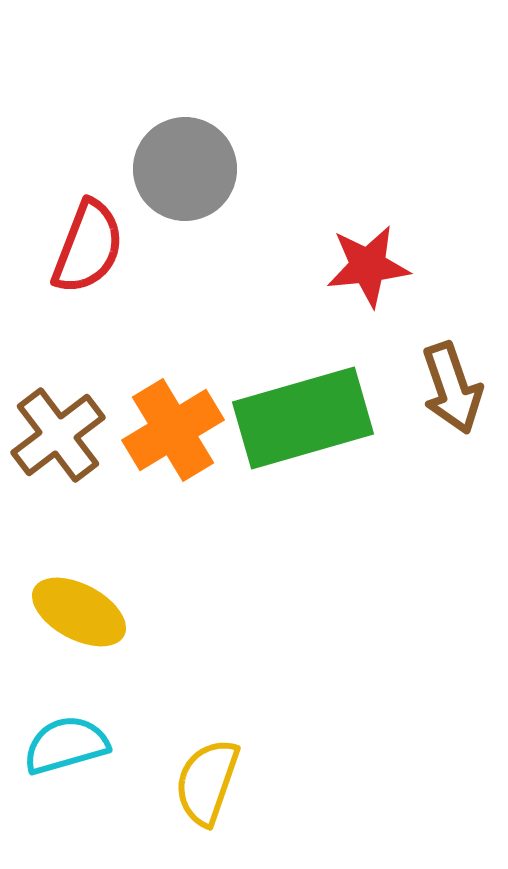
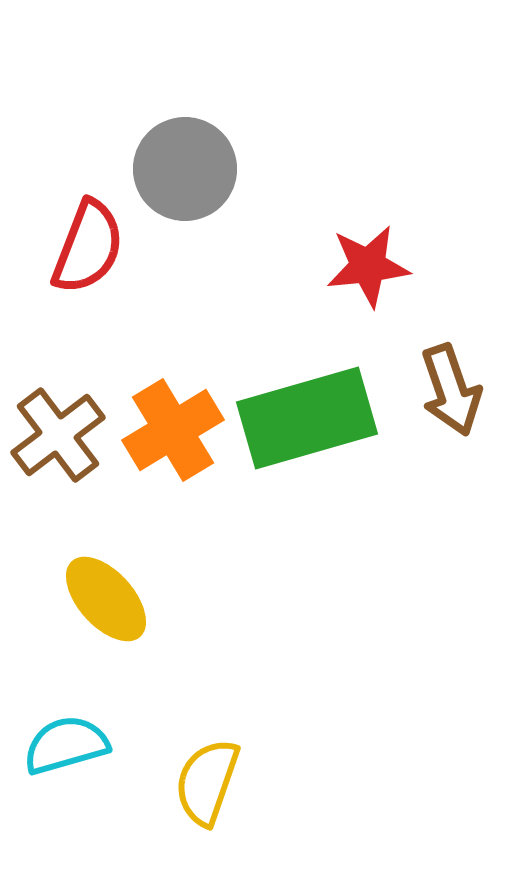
brown arrow: moved 1 px left, 2 px down
green rectangle: moved 4 px right
yellow ellipse: moved 27 px right, 13 px up; rotated 20 degrees clockwise
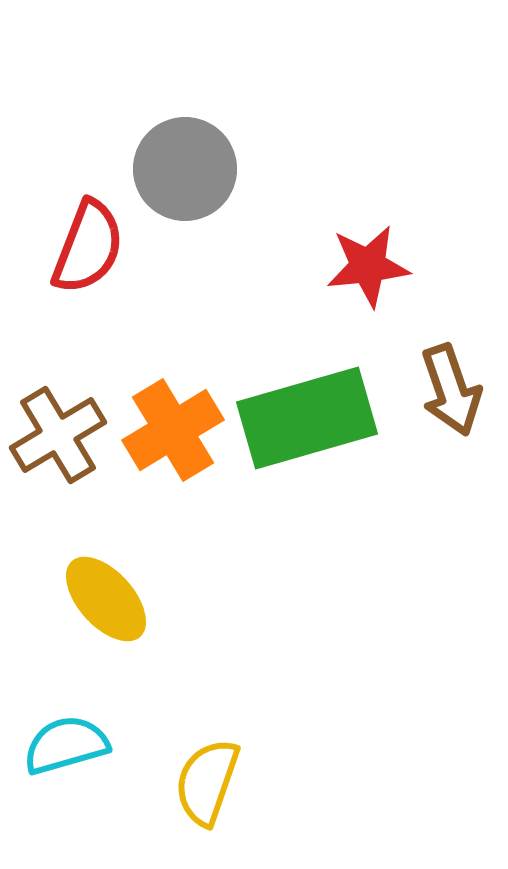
brown cross: rotated 6 degrees clockwise
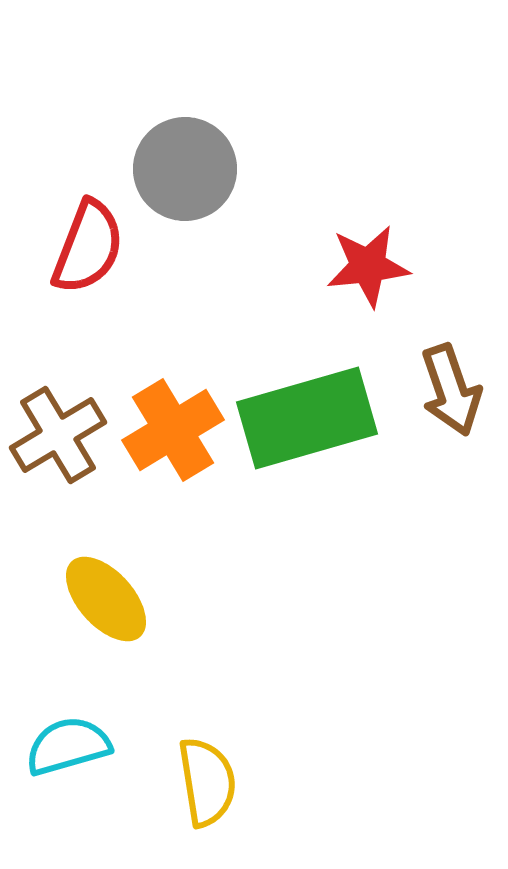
cyan semicircle: moved 2 px right, 1 px down
yellow semicircle: rotated 152 degrees clockwise
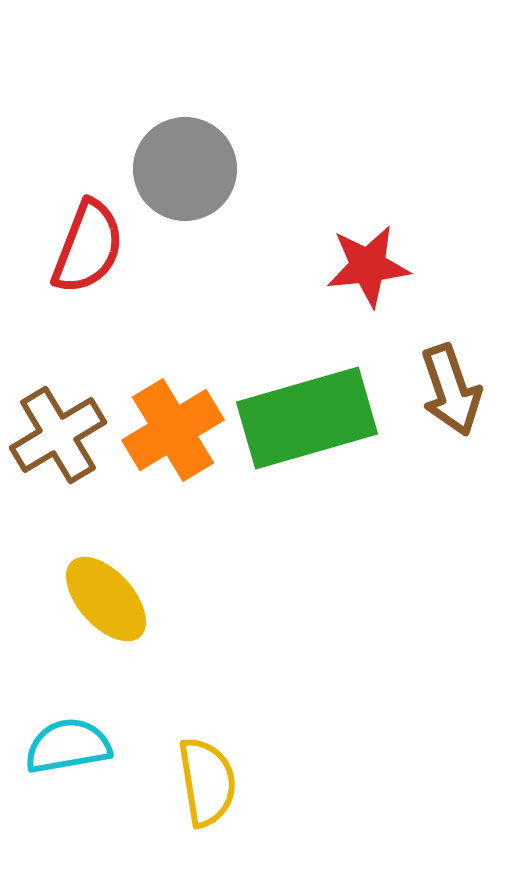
cyan semicircle: rotated 6 degrees clockwise
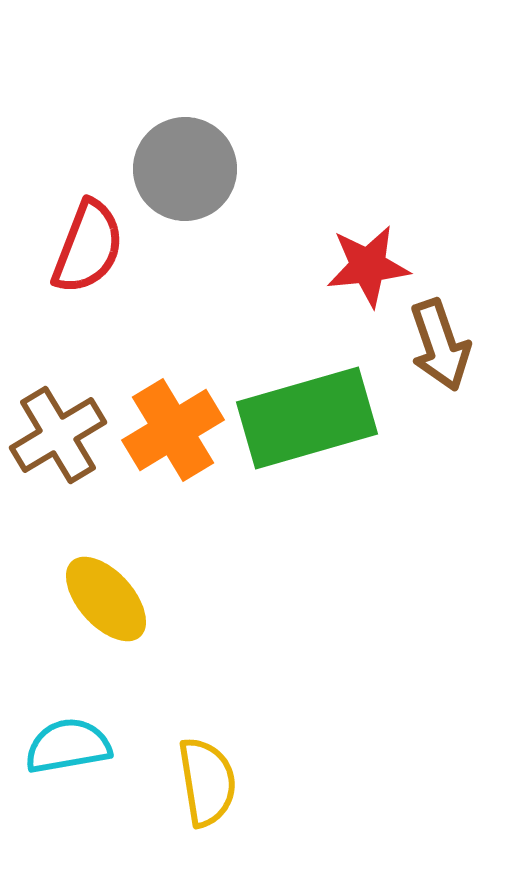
brown arrow: moved 11 px left, 45 px up
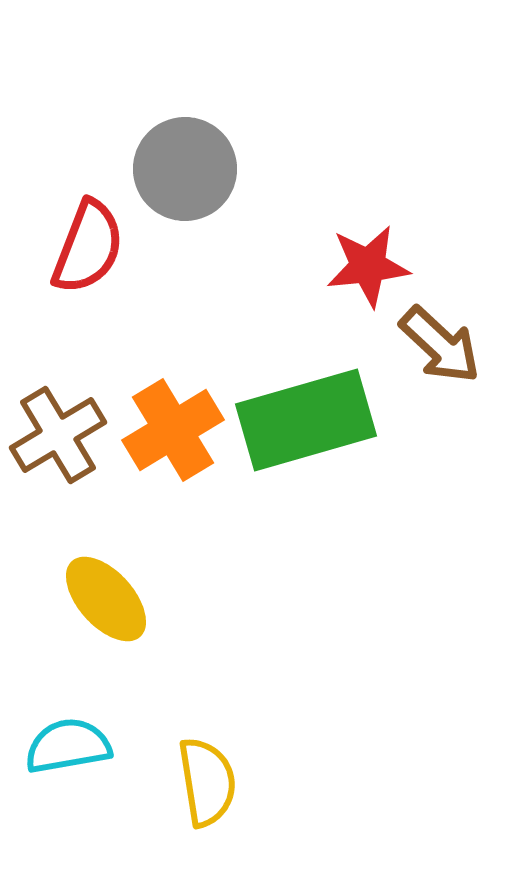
brown arrow: rotated 28 degrees counterclockwise
green rectangle: moved 1 px left, 2 px down
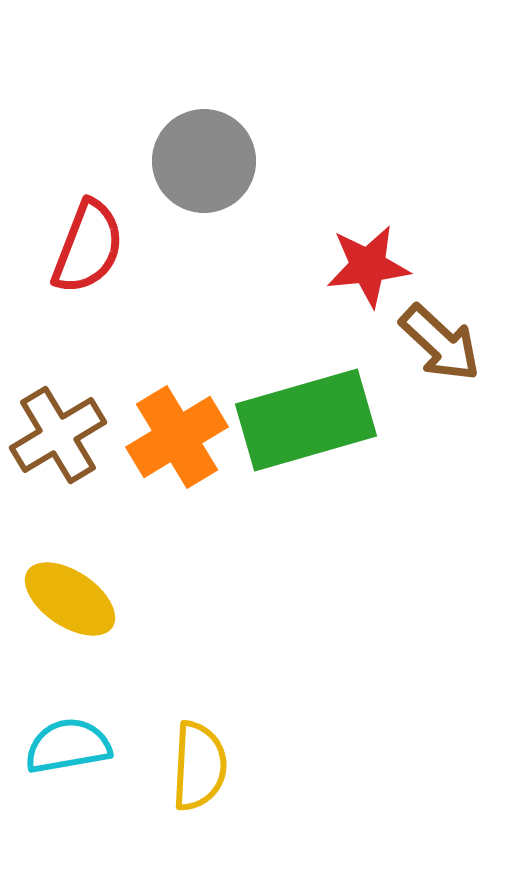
gray circle: moved 19 px right, 8 px up
brown arrow: moved 2 px up
orange cross: moved 4 px right, 7 px down
yellow ellipse: moved 36 px left; rotated 14 degrees counterclockwise
yellow semicircle: moved 8 px left, 16 px up; rotated 12 degrees clockwise
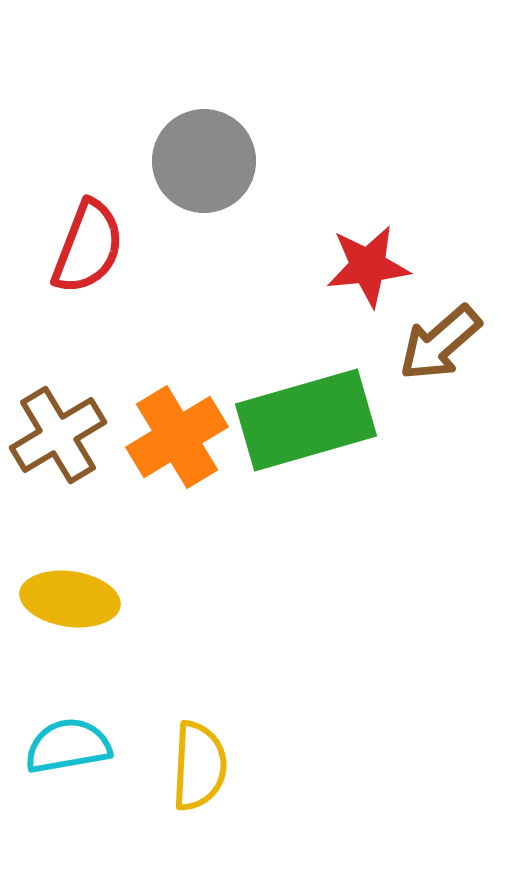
brown arrow: rotated 96 degrees clockwise
yellow ellipse: rotated 26 degrees counterclockwise
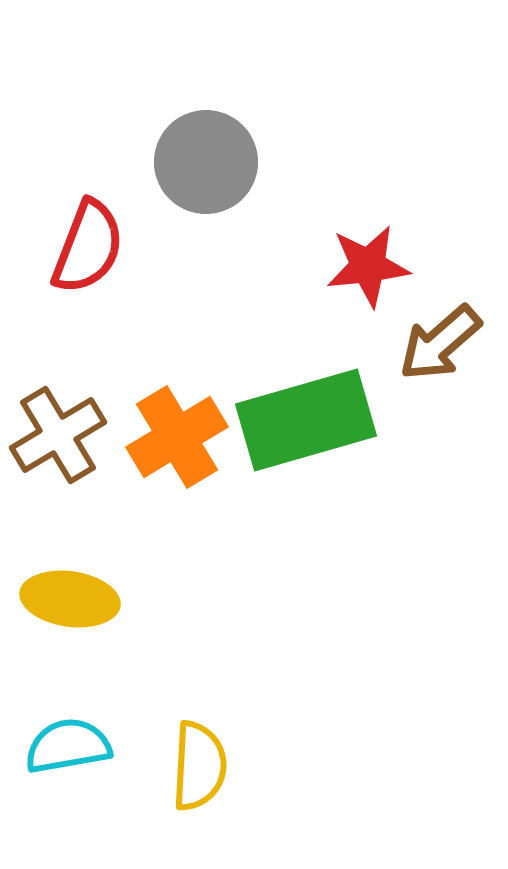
gray circle: moved 2 px right, 1 px down
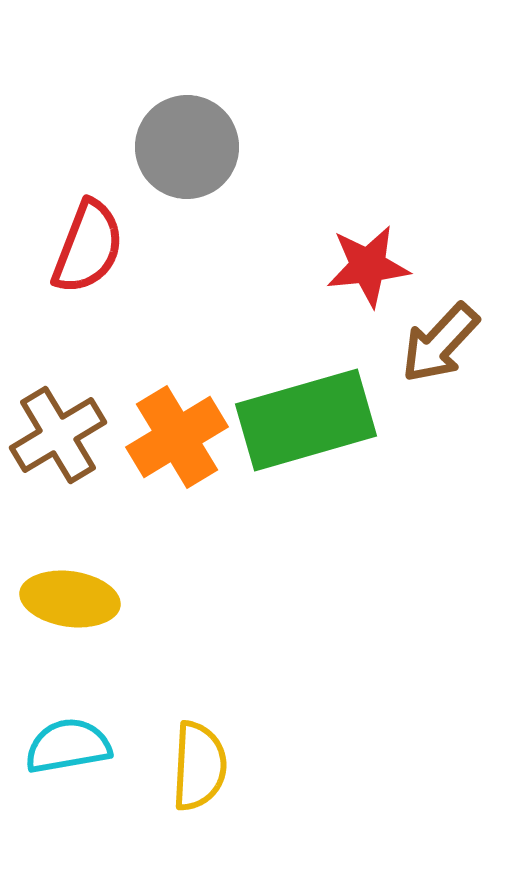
gray circle: moved 19 px left, 15 px up
brown arrow: rotated 6 degrees counterclockwise
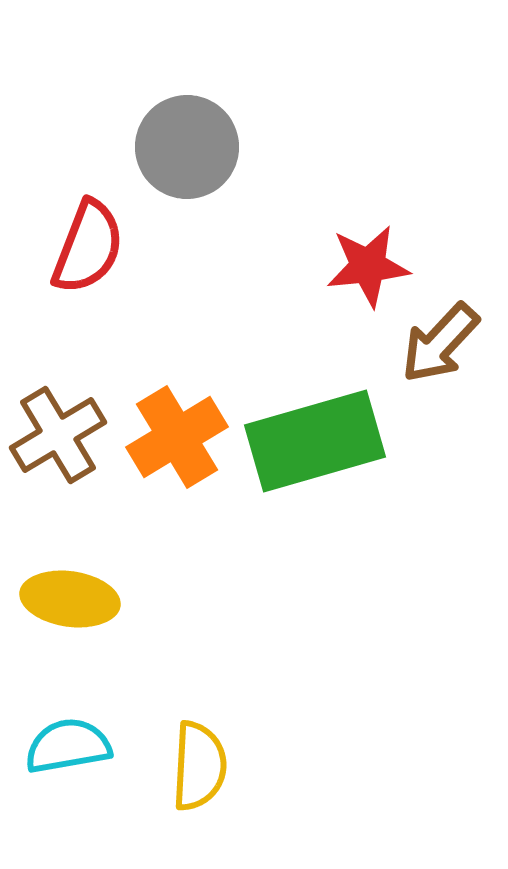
green rectangle: moved 9 px right, 21 px down
